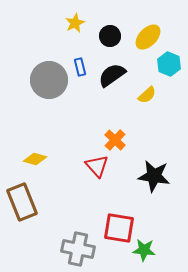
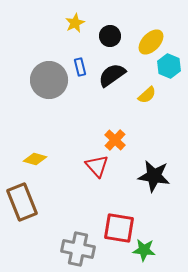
yellow ellipse: moved 3 px right, 5 px down
cyan hexagon: moved 2 px down
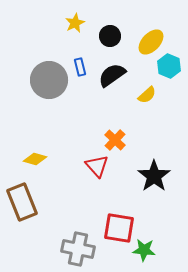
black star: rotated 28 degrees clockwise
